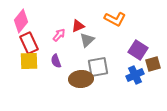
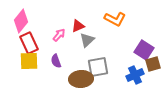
purple square: moved 6 px right
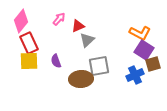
orange L-shape: moved 25 px right, 14 px down
pink arrow: moved 16 px up
gray square: moved 1 px right, 1 px up
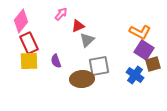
pink arrow: moved 2 px right, 5 px up
orange L-shape: moved 1 px up
blue cross: rotated 30 degrees counterclockwise
brown ellipse: moved 1 px right
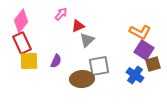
red rectangle: moved 7 px left
purple semicircle: rotated 136 degrees counterclockwise
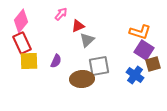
orange L-shape: rotated 10 degrees counterclockwise
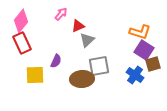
yellow square: moved 6 px right, 14 px down
